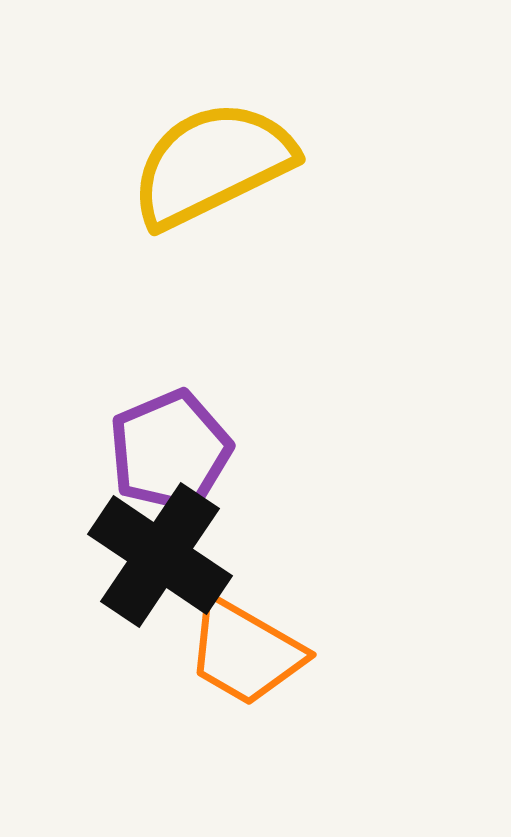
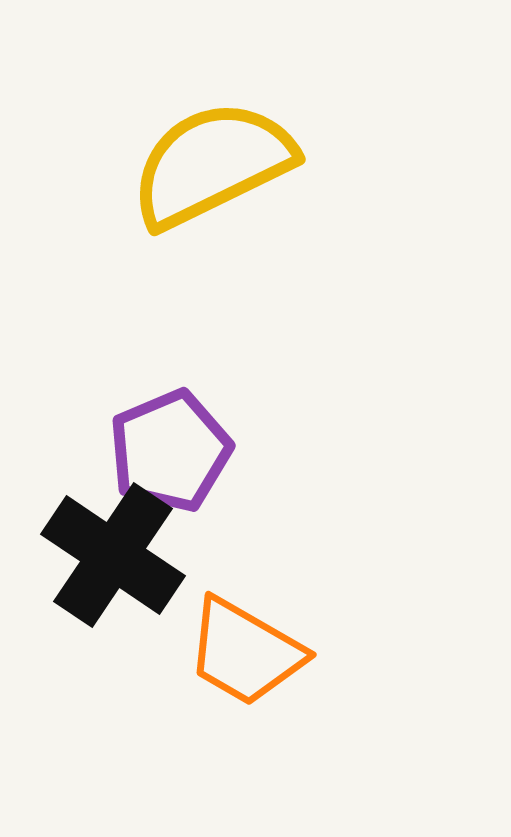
black cross: moved 47 px left
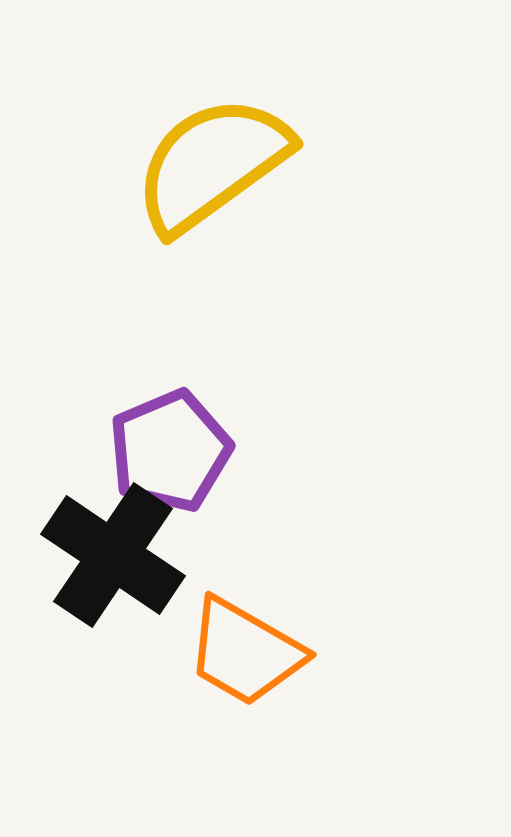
yellow semicircle: rotated 10 degrees counterclockwise
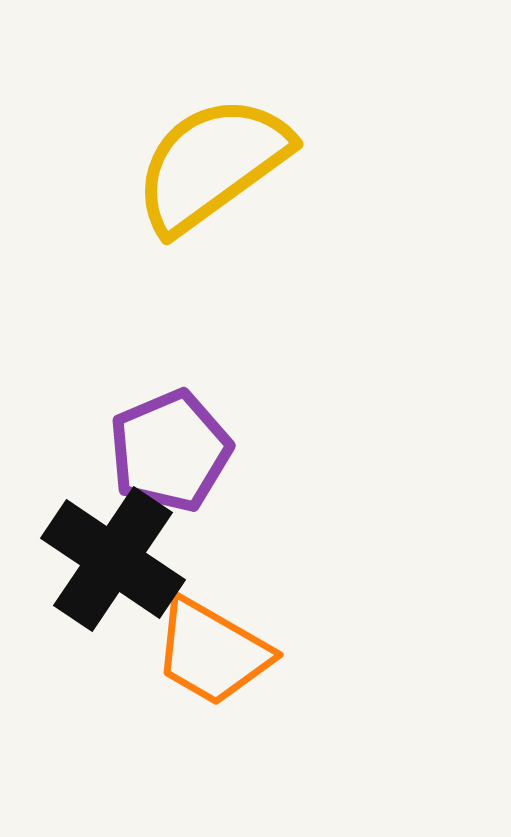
black cross: moved 4 px down
orange trapezoid: moved 33 px left
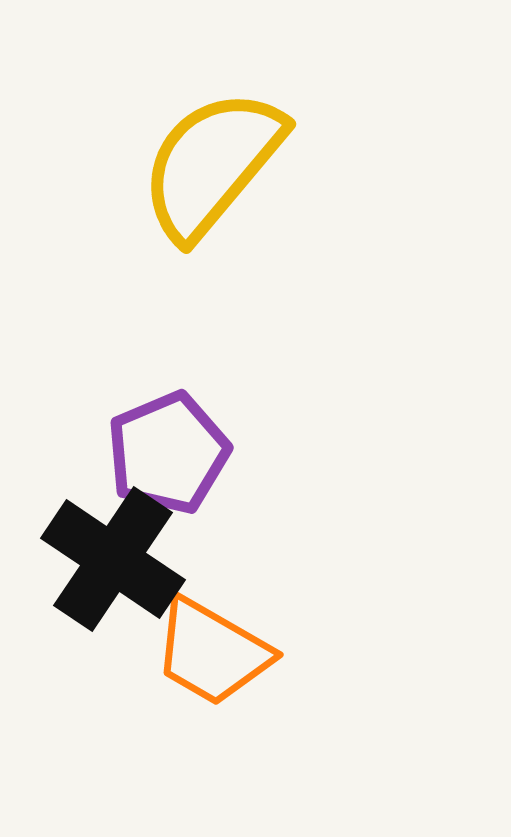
yellow semicircle: rotated 14 degrees counterclockwise
purple pentagon: moved 2 px left, 2 px down
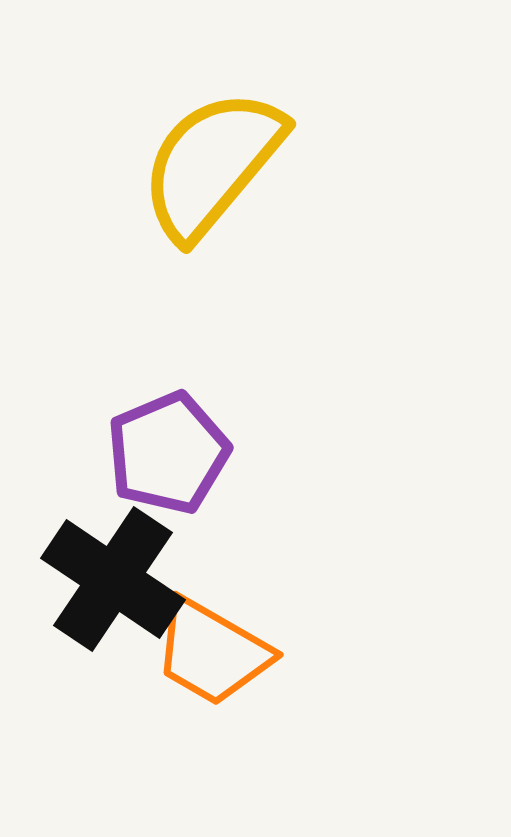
black cross: moved 20 px down
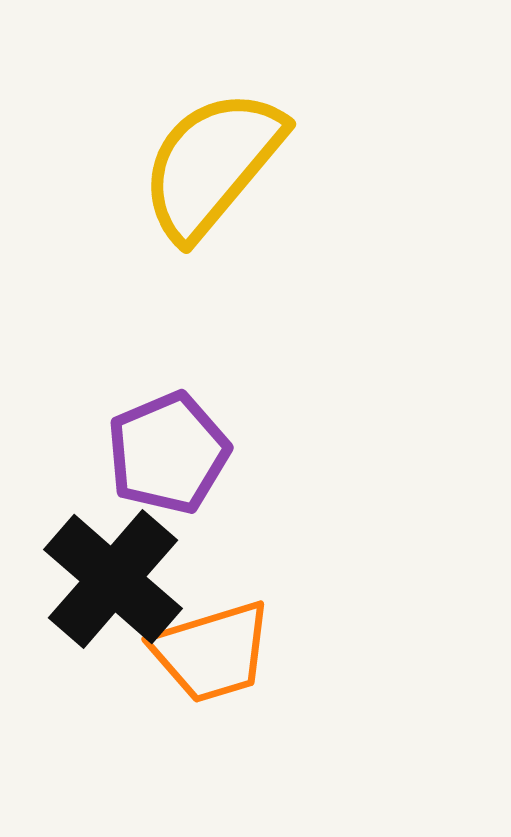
black cross: rotated 7 degrees clockwise
orange trapezoid: rotated 47 degrees counterclockwise
